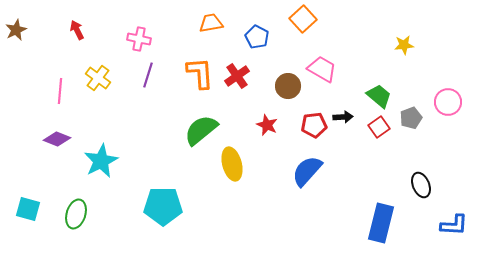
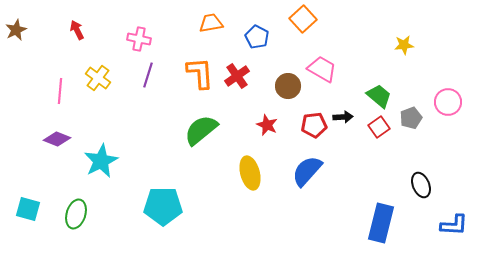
yellow ellipse: moved 18 px right, 9 px down
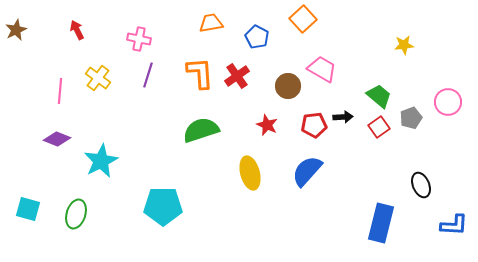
green semicircle: rotated 21 degrees clockwise
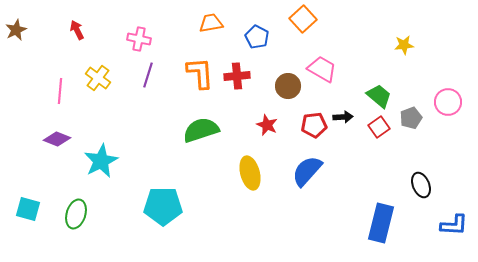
red cross: rotated 30 degrees clockwise
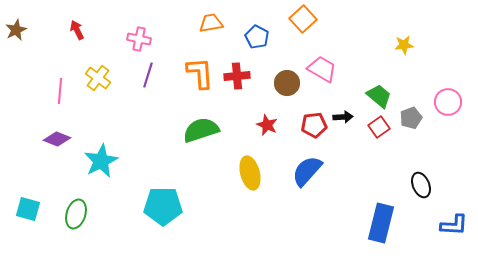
brown circle: moved 1 px left, 3 px up
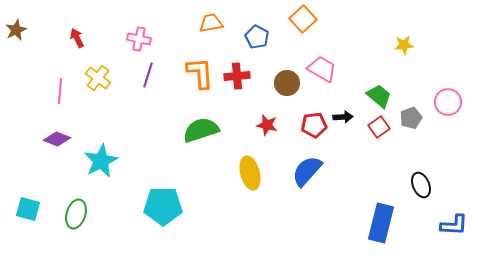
red arrow: moved 8 px down
red star: rotated 10 degrees counterclockwise
